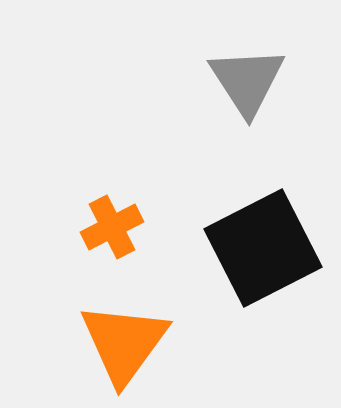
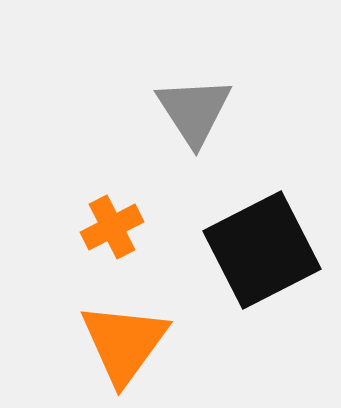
gray triangle: moved 53 px left, 30 px down
black square: moved 1 px left, 2 px down
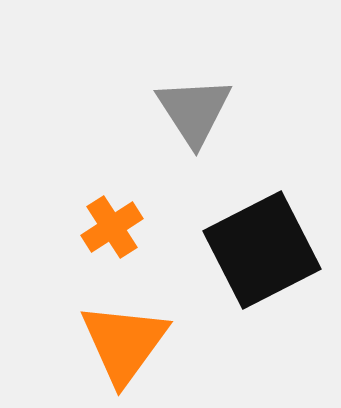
orange cross: rotated 6 degrees counterclockwise
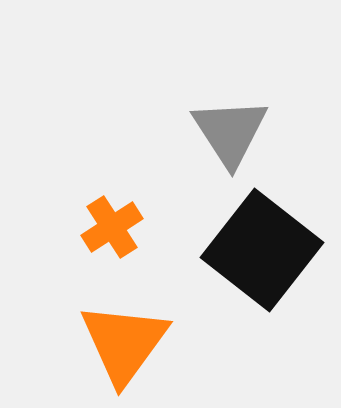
gray triangle: moved 36 px right, 21 px down
black square: rotated 25 degrees counterclockwise
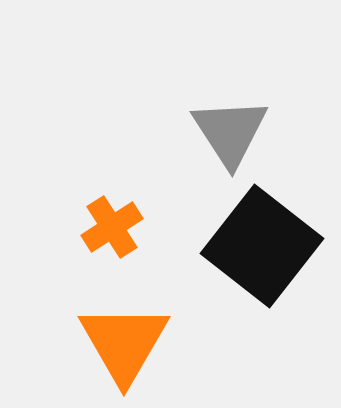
black square: moved 4 px up
orange triangle: rotated 6 degrees counterclockwise
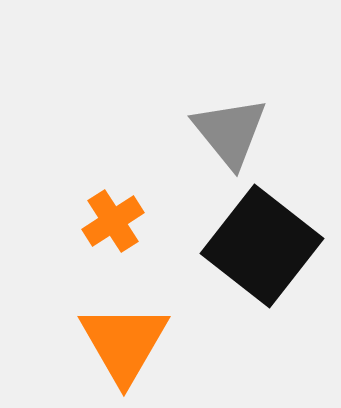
gray triangle: rotated 6 degrees counterclockwise
orange cross: moved 1 px right, 6 px up
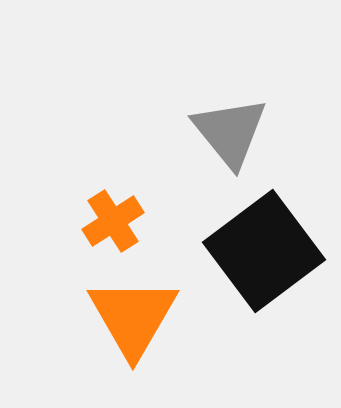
black square: moved 2 px right, 5 px down; rotated 15 degrees clockwise
orange triangle: moved 9 px right, 26 px up
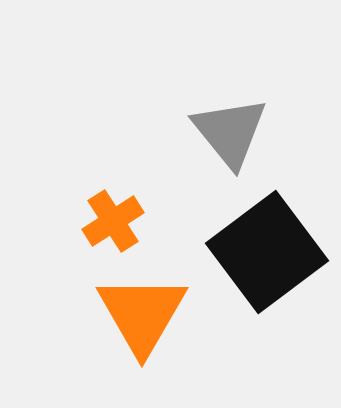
black square: moved 3 px right, 1 px down
orange triangle: moved 9 px right, 3 px up
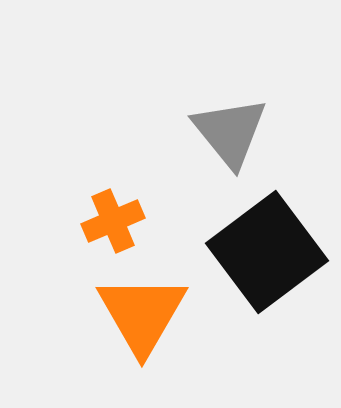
orange cross: rotated 10 degrees clockwise
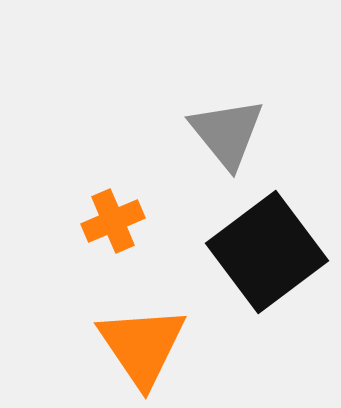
gray triangle: moved 3 px left, 1 px down
orange triangle: moved 32 px down; rotated 4 degrees counterclockwise
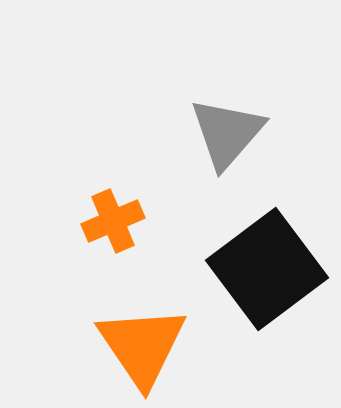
gray triangle: rotated 20 degrees clockwise
black square: moved 17 px down
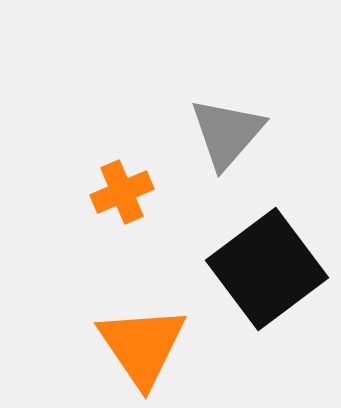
orange cross: moved 9 px right, 29 px up
